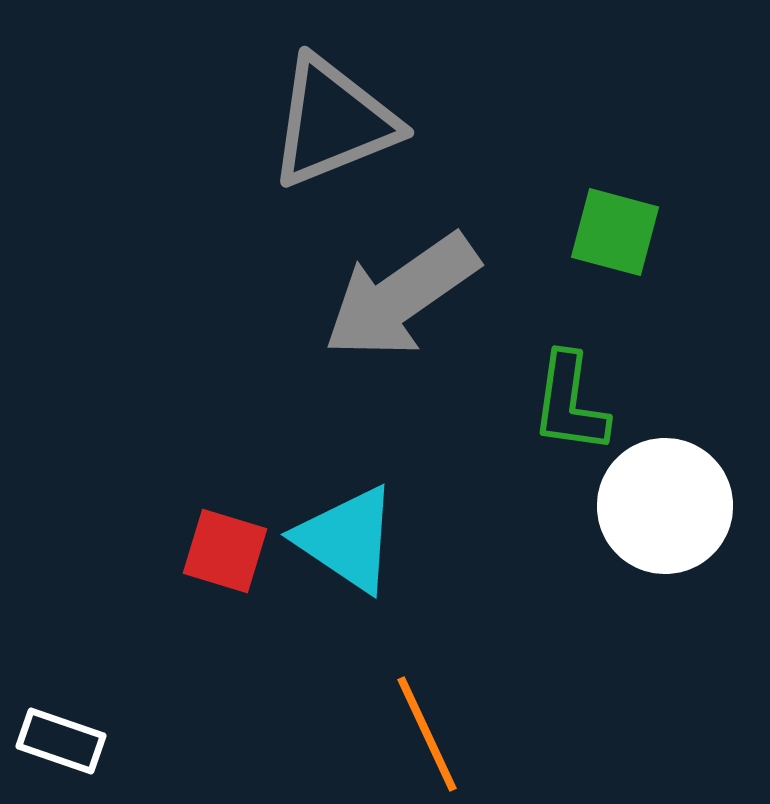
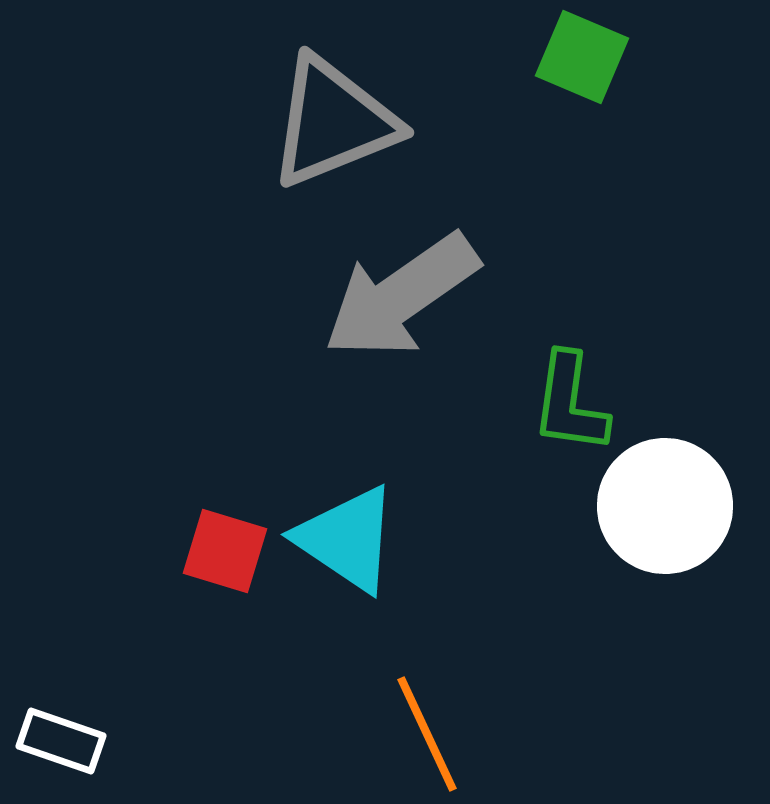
green square: moved 33 px left, 175 px up; rotated 8 degrees clockwise
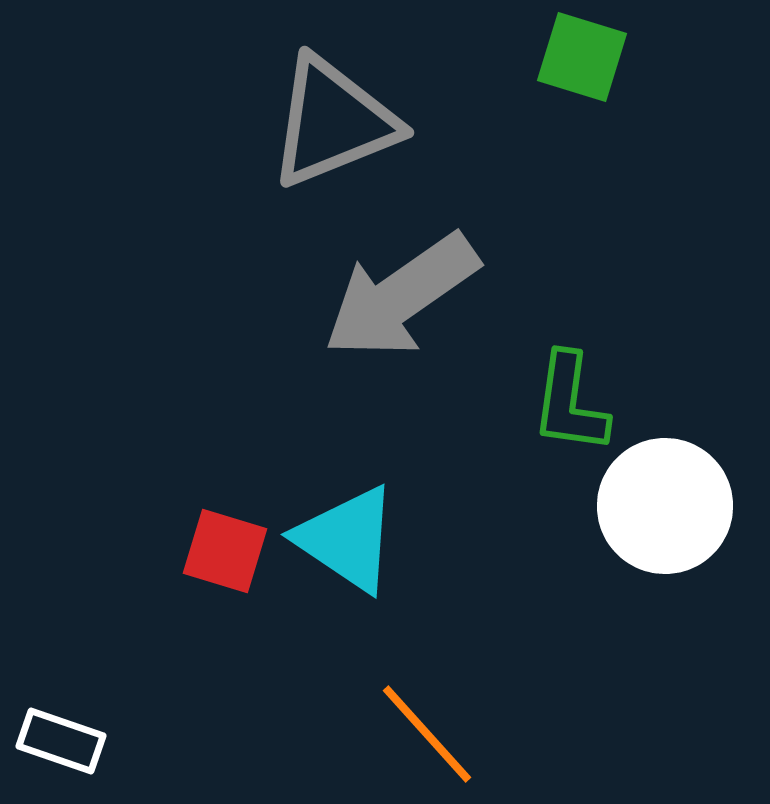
green square: rotated 6 degrees counterclockwise
orange line: rotated 17 degrees counterclockwise
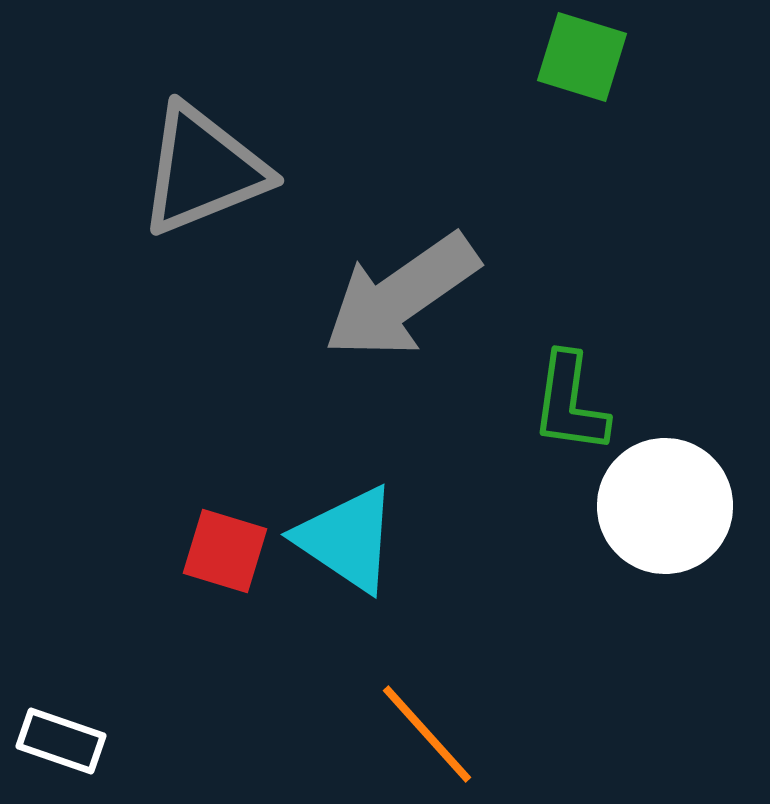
gray triangle: moved 130 px left, 48 px down
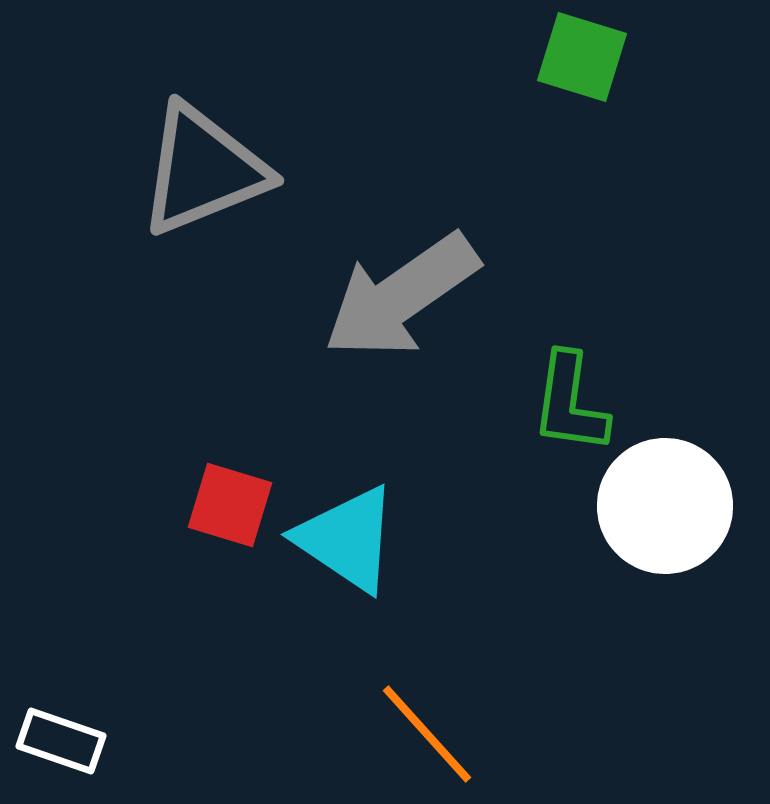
red square: moved 5 px right, 46 px up
